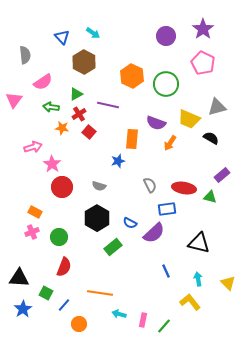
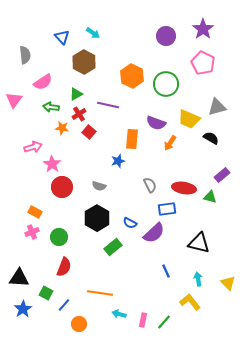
green line at (164, 326): moved 4 px up
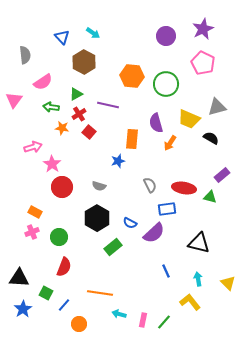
purple star at (203, 29): rotated 10 degrees clockwise
orange hexagon at (132, 76): rotated 20 degrees counterclockwise
purple semicircle at (156, 123): rotated 54 degrees clockwise
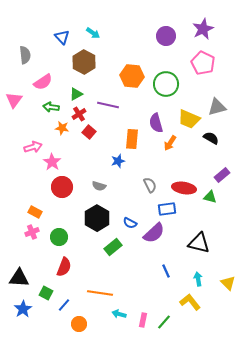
pink star at (52, 164): moved 2 px up
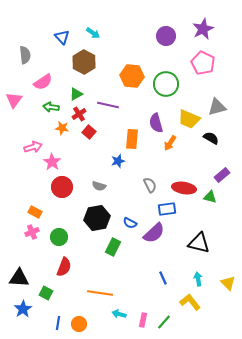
black hexagon at (97, 218): rotated 20 degrees clockwise
green rectangle at (113, 247): rotated 24 degrees counterclockwise
blue line at (166, 271): moved 3 px left, 7 px down
blue line at (64, 305): moved 6 px left, 18 px down; rotated 32 degrees counterclockwise
